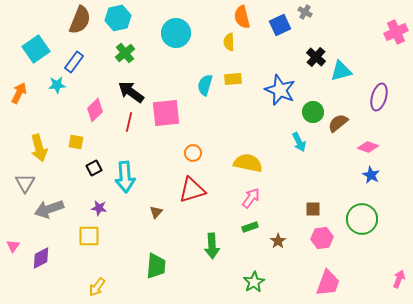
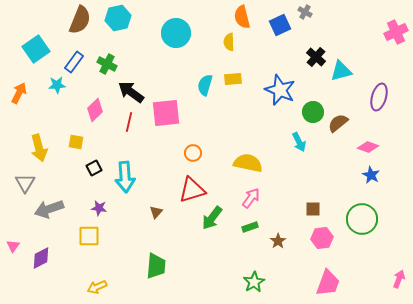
green cross at (125, 53): moved 18 px left, 11 px down; rotated 24 degrees counterclockwise
green arrow at (212, 246): moved 28 px up; rotated 40 degrees clockwise
yellow arrow at (97, 287): rotated 30 degrees clockwise
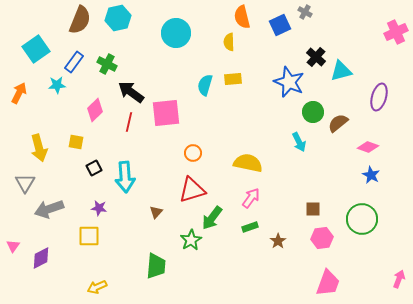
blue star at (280, 90): moved 9 px right, 8 px up
green star at (254, 282): moved 63 px left, 42 px up
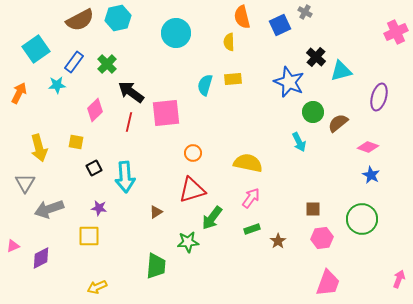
brown semicircle at (80, 20): rotated 40 degrees clockwise
green cross at (107, 64): rotated 18 degrees clockwise
brown triangle at (156, 212): rotated 16 degrees clockwise
green rectangle at (250, 227): moved 2 px right, 2 px down
green star at (191, 240): moved 3 px left, 2 px down; rotated 25 degrees clockwise
pink triangle at (13, 246): rotated 32 degrees clockwise
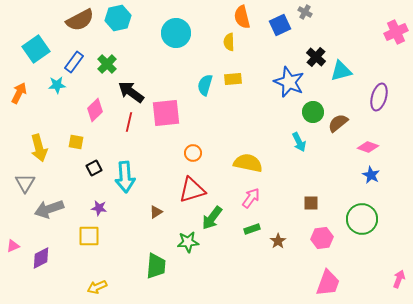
brown square at (313, 209): moved 2 px left, 6 px up
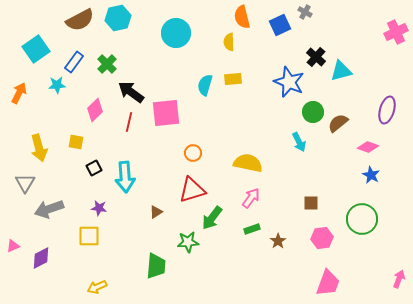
purple ellipse at (379, 97): moved 8 px right, 13 px down
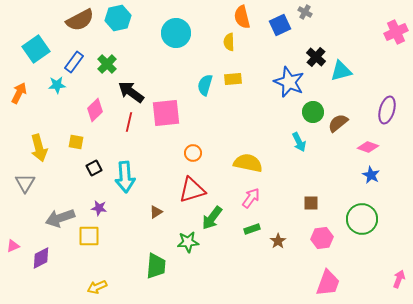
gray arrow at (49, 209): moved 11 px right, 9 px down
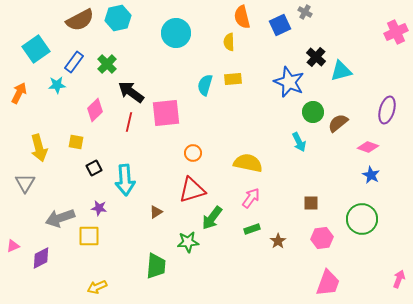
cyan arrow at (125, 177): moved 3 px down
